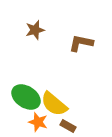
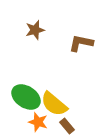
brown rectangle: moved 1 px left; rotated 21 degrees clockwise
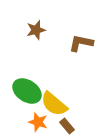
brown star: moved 1 px right
green ellipse: moved 1 px right, 6 px up
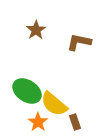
brown star: rotated 18 degrees counterclockwise
brown L-shape: moved 2 px left, 1 px up
orange star: rotated 18 degrees clockwise
brown rectangle: moved 8 px right, 4 px up; rotated 21 degrees clockwise
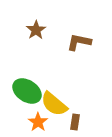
brown rectangle: rotated 28 degrees clockwise
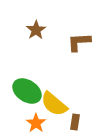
brown L-shape: rotated 15 degrees counterclockwise
orange star: moved 2 px left, 1 px down
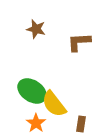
brown star: moved 1 px up; rotated 24 degrees counterclockwise
green ellipse: moved 5 px right
yellow semicircle: rotated 12 degrees clockwise
brown rectangle: moved 6 px right, 2 px down
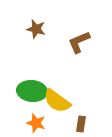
brown L-shape: rotated 20 degrees counterclockwise
green ellipse: rotated 28 degrees counterclockwise
yellow semicircle: moved 3 px right, 3 px up; rotated 16 degrees counterclockwise
orange star: rotated 18 degrees counterclockwise
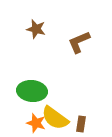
yellow semicircle: moved 2 px left, 17 px down
